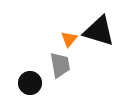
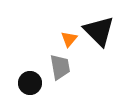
black triangle: rotated 28 degrees clockwise
gray trapezoid: moved 2 px down
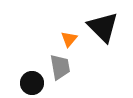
black triangle: moved 4 px right, 4 px up
black circle: moved 2 px right
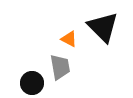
orange triangle: rotated 42 degrees counterclockwise
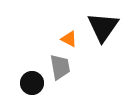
black triangle: rotated 20 degrees clockwise
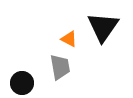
black circle: moved 10 px left
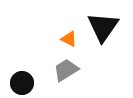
gray trapezoid: moved 6 px right, 3 px down; rotated 112 degrees counterclockwise
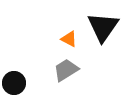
black circle: moved 8 px left
